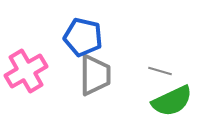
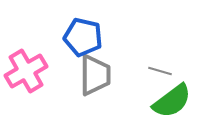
green semicircle: rotated 12 degrees counterclockwise
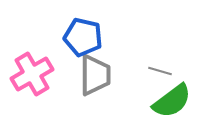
pink cross: moved 6 px right, 3 px down
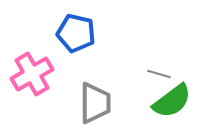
blue pentagon: moved 7 px left, 4 px up
gray line: moved 1 px left, 3 px down
gray trapezoid: moved 28 px down
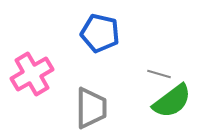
blue pentagon: moved 24 px right
gray trapezoid: moved 4 px left, 5 px down
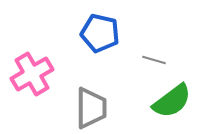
gray line: moved 5 px left, 14 px up
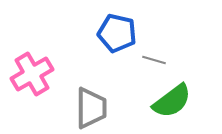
blue pentagon: moved 17 px right
